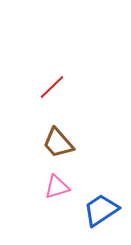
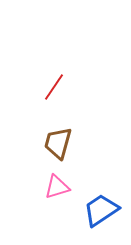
red line: moved 2 px right; rotated 12 degrees counterclockwise
brown trapezoid: rotated 56 degrees clockwise
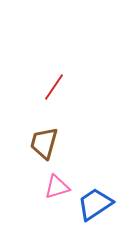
brown trapezoid: moved 14 px left
blue trapezoid: moved 6 px left, 6 px up
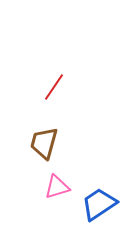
blue trapezoid: moved 4 px right
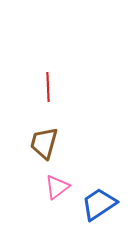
red line: moved 6 px left; rotated 36 degrees counterclockwise
pink triangle: rotated 20 degrees counterclockwise
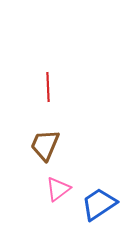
brown trapezoid: moved 1 px right, 2 px down; rotated 8 degrees clockwise
pink triangle: moved 1 px right, 2 px down
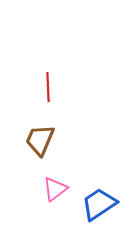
brown trapezoid: moved 5 px left, 5 px up
pink triangle: moved 3 px left
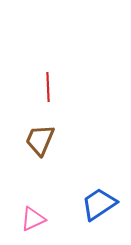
pink triangle: moved 22 px left, 30 px down; rotated 12 degrees clockwise
